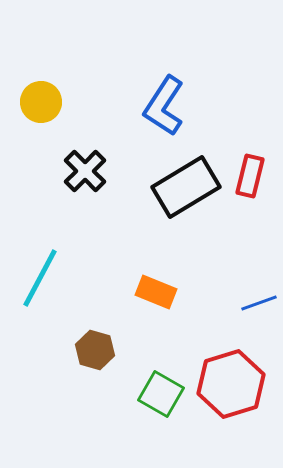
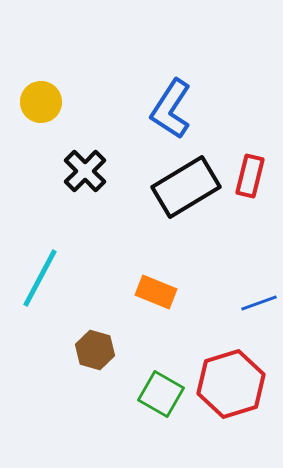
blue L-shape: moved 7 px right, 3 px down
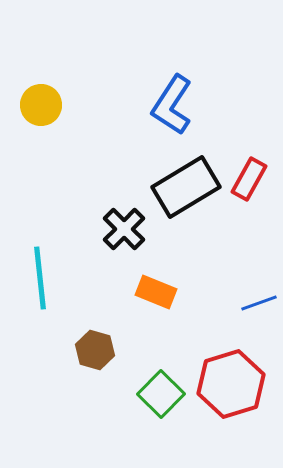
yellow circle: moved 3 px down
blue L-shape: moved 1 px right, 4 px up
black cross: moved 39 px right, 58 px down
red rectangle: moved 1 px left, 3 px down; rotated 15 degrees clockwise
cyan line: rotated 34 degrees counterclockwise
green square: rotated 15 degrees clockwise
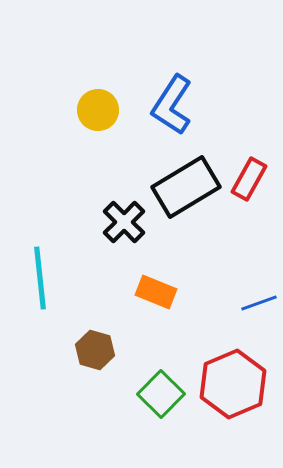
yellow circle: moved 57 px right, 5 px down
black cross: moved 7 px up
red hexagon: moved 2 px right; rotated 6 degrees counterclockwise
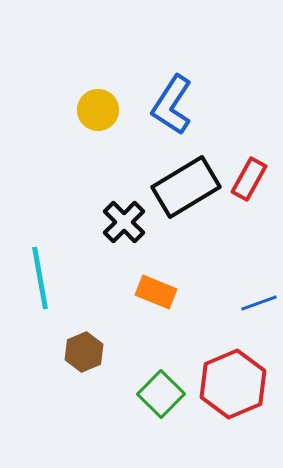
cyan line: rotated 4 degrees counterclockwise
brown hexagon: moved 11 px left, 2 px down; rotated 21 degrees clockwise
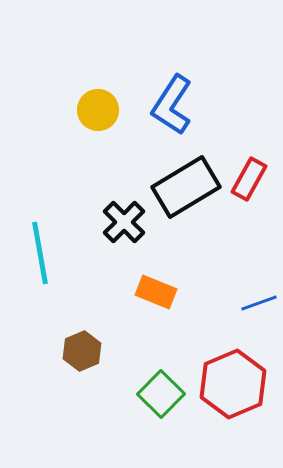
cyan line: moved 25 px up
brown hexagon: moved 2 px left, 1 px up
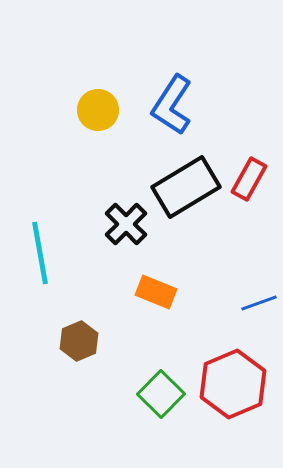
black cross: moved 2 px right, 2 px down
brown hexagon: moved 3 px left, 10 px up
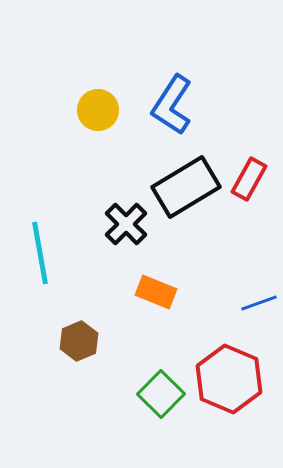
red hexagon: moved 4 px left, 5 px up; rotated 14 degrees counterclockwise
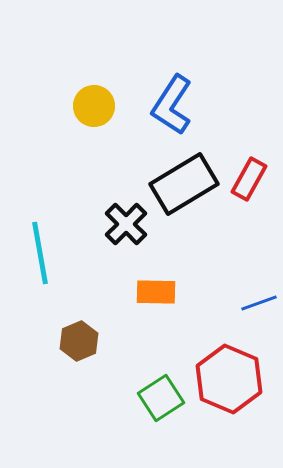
yellow circle: moved 4 px left, 4 px up
black rectangle: moved 2 px left, 3 px up
orange rectangle: rotated 21 degrees counterclockwise
green square: moved 4 px down; rotated 12 degrees clockwise
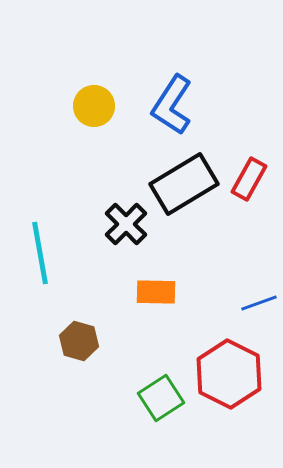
brown hexagon: rotated 21 degrees counterclockwise
red hexagon: moved 5 px up; rotated 4 degrees clockwise
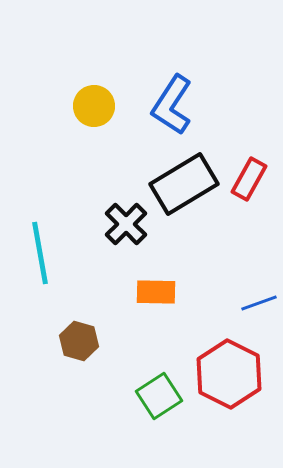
green square: moved 2 px left, 2 px up
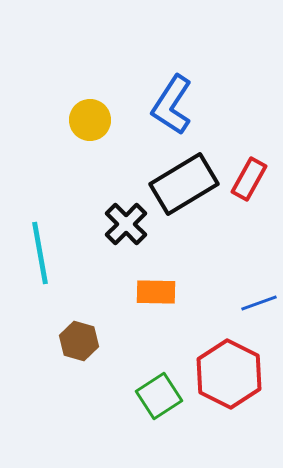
yellow circle: moved 4 px left, 14 px down
